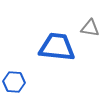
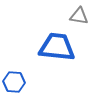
gray triangle: moved 11 px left, 12 px up
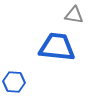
gray triangle: moved 5 px left, 1 px up
